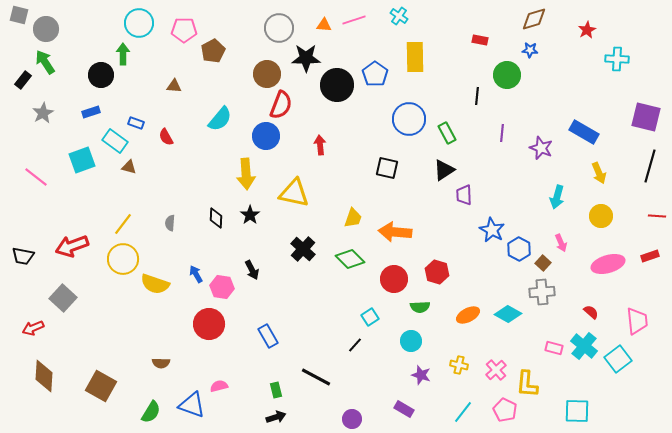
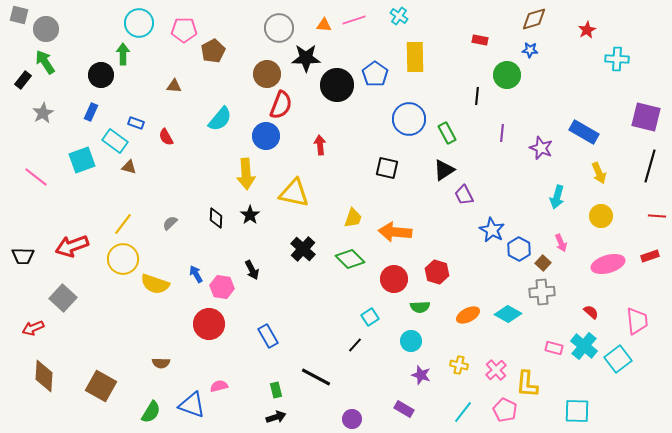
blue rectangle at (91, 112): rotated 48 degrees counterclockwise
purple trapezoid at (464, 195): rotated 25 degrees counterclockwise
gray semicircle at (170, 223): rotated 42 degrees clockwise
black trapezoid at (23, 256): rotated 10 degrees counterclockwise
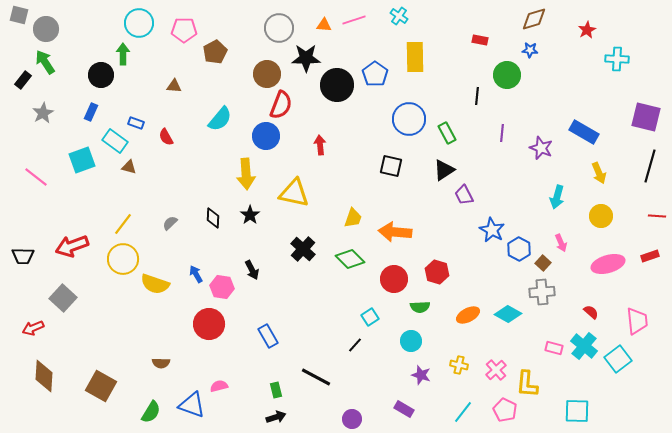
brown pentagon at (213, 51): moved 2 px right, 1 px down
black square at (387, 168): moved 4 px right, 2 px up
black diamond at (216, 218): moved 3 px left
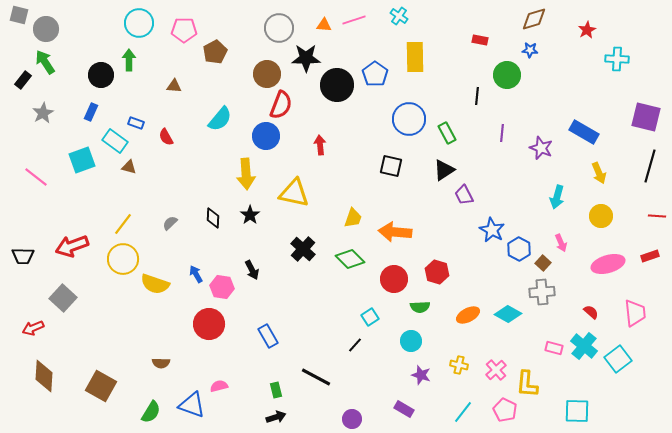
green arrow at (123, 54): moved 6 px right, 6 px down
pink trapezoid at (637, 321): moved 2 px left, 8 px up
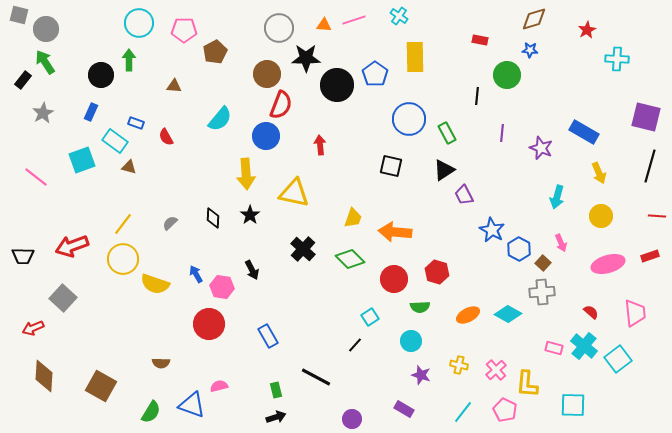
cyan square at (577, 411): moved 4 px left, 6 px up
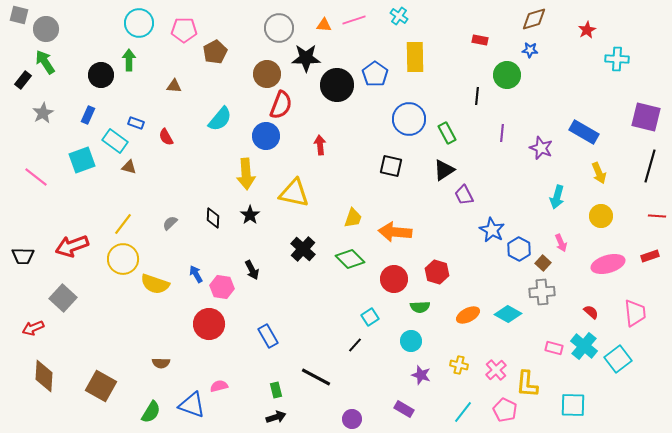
blue rectangle at (91, 112): moved 3 px left, 3 px down
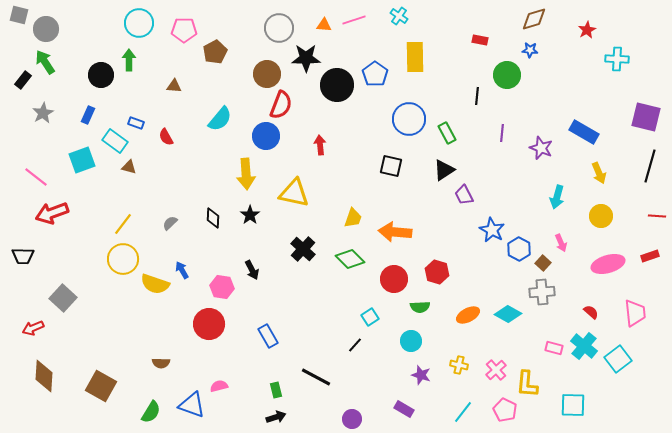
red arrow at (72, 246): moved 20 px left, 33 px up
blue arrow at (196, 274): moved 14 px left, 4 px up
